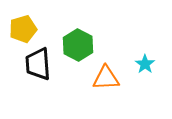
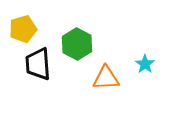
green hexagon: moved 1 px left, 1 px up
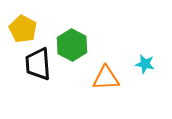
yellow pentagon: rotated 28 degrees counterclockwise
green hexagon: moved 5 px left, 1 px down
cyan star: rotated 24 degrees counterclockwise
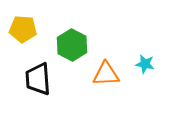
yellow pentagon: rotated 24 degrees counterclockwise
black trapezoid: moved 15 px down
orange triangle: moved 4 px up
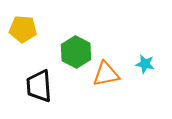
green hexagon: moved 4 px right, 7 px down
orange triangle: rotated 8 degrees counterclockwise
black trapezoid: moved 1 px right, 7 px down
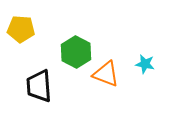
yellow pentagon: moved 2 px left
orange triangle: rotated 32 degrees clockwise
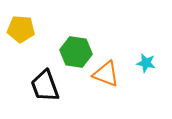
green hexagon: rotated 20 degrees counterclockwise
cyan star: moved 1 px right, 1 px up
black trapezoid: moved 6 px right; rotated 16 degrees counterclockwise
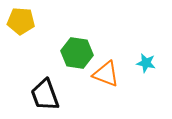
yellow pentagon: moved 8 px up
green hexagon: moved 1 px right, 1 px down
black trapezoid: moved 9 px down
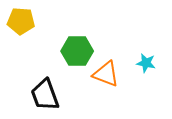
green hexagon: moved 2 px up; rotated 8 degrees counterclockwise
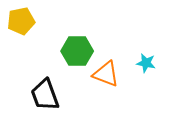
yellow pentagon: rotated 16 degrees counterclockwise
